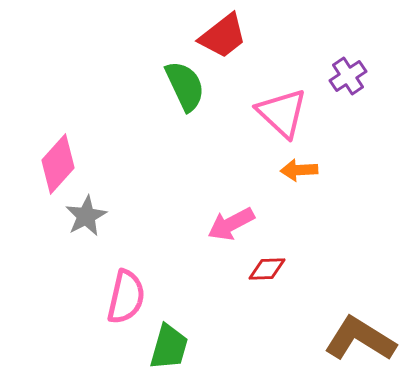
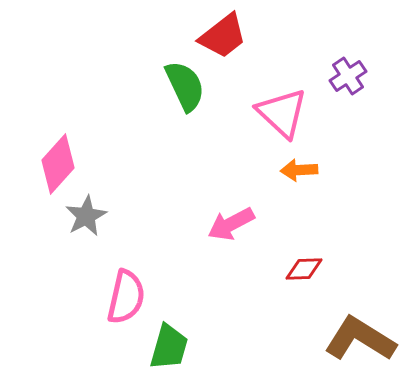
red diamond: moved 37 px right
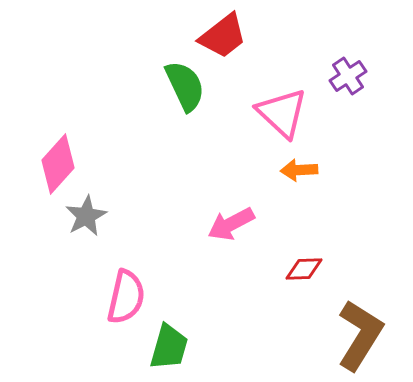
brown L-shape: moved 4 px up; rotated 90 degrees clockwise
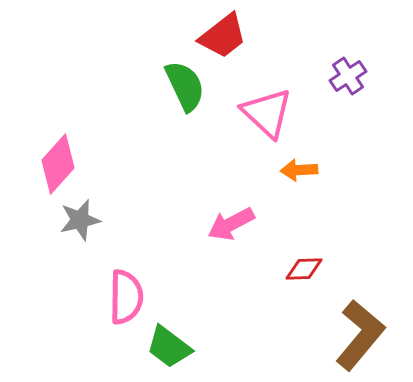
pink triangle: moved 15 px left
gray star: moved 6 px left, 4 px down; rotated 15 degrees clockwise
pink semicircle: rotated 12 degrees counterclockwise
brown L-shape: rotated 8 degrees clockwise
green trapezoid: rotated 111 degrees clockwise
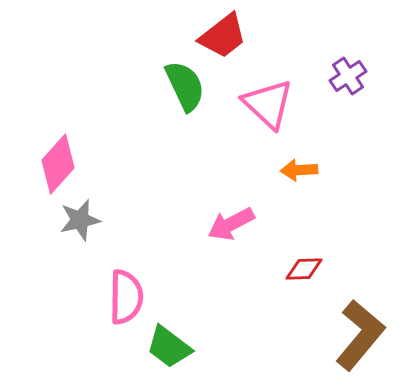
pink triangle: moved 1 px right, 9 px up
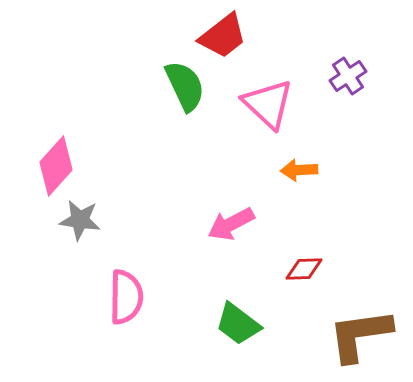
pink diamond: moved 2 px left, 2 px down
gray star: rotated 21 degrees clockwise
brown L-shape: rotated 138 degrees counterclockwise
green trapezoid: moved 69 px right, 23 px up
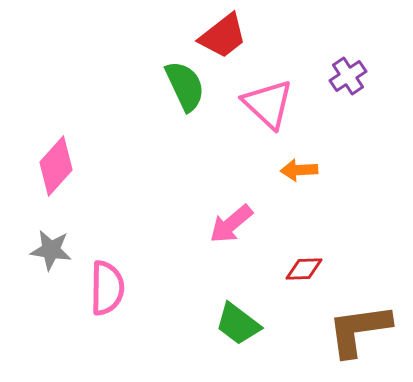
gray star: moved 29 px left, 30 px down
pink arrow: rotated 12 degrees counterclockwise
pink semicircle: moved 19 px left, 9 px up
brown L-shape: moved 1 px left, 5 px up
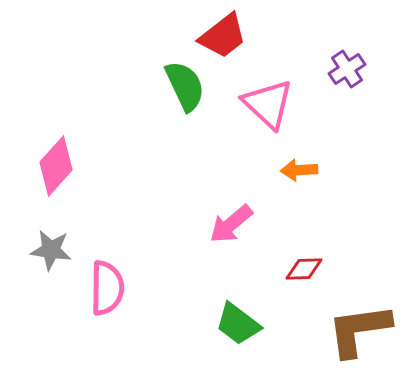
purple cross: moved 1 px left, 7 px up
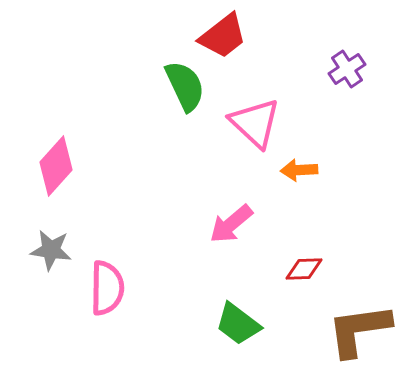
pink triangle: moved 13 px left, 19 px down
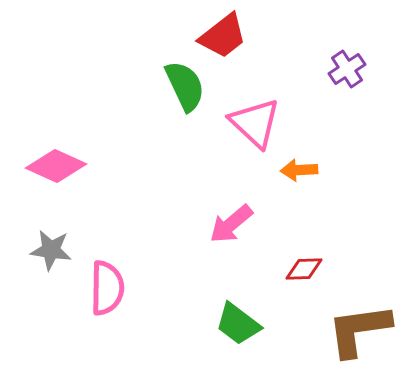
pink diamond: rotated 72 degrees clockwise
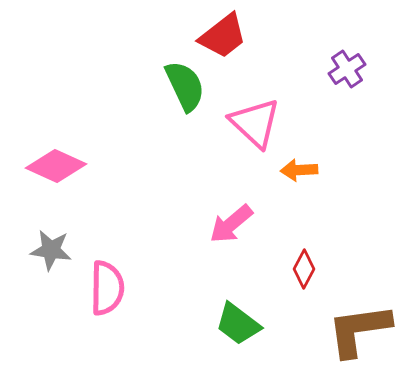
red diamond: rotated 60 degrees counterclockwise
